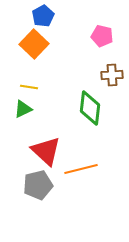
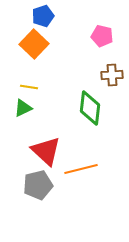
blue pentagon: rotated 10 degrees clockwise
green triangle: moved 1 px up
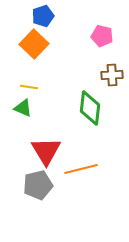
green triangle: rotated 48 degrees clockwise
red triangle: rotated 16 degrees clockwise
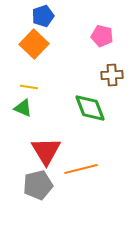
green diamond: rotated 28 degrees counterclockwise
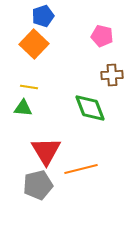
green triangle: rotated 18 degrees counterclockwise
